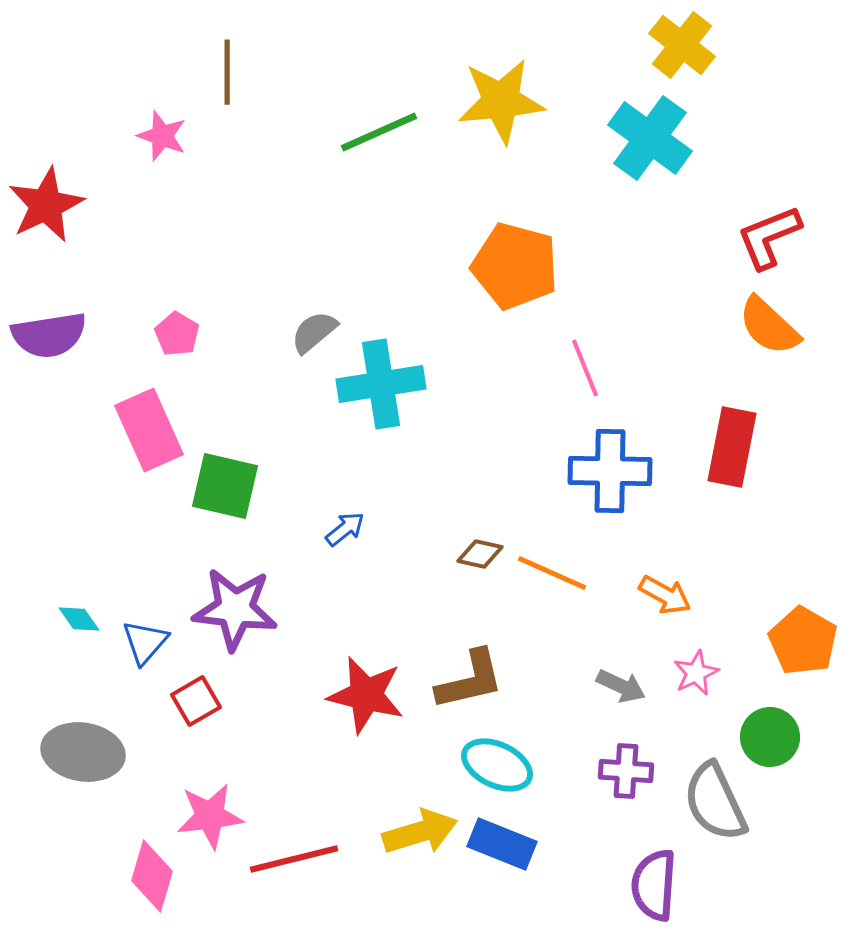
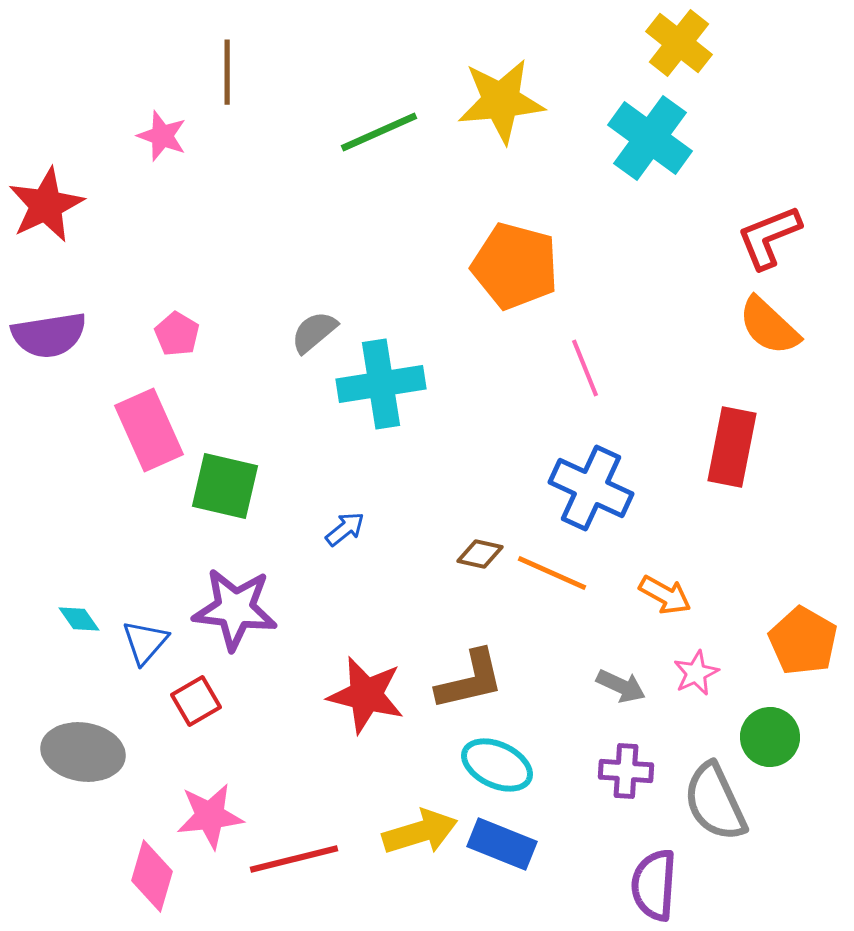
yellow cross at (682, 45): moved 3 px left, 2 px up
blue cross at (610, 471): moved 19 px left, 17 px down; rotated 24 degrees clockwise
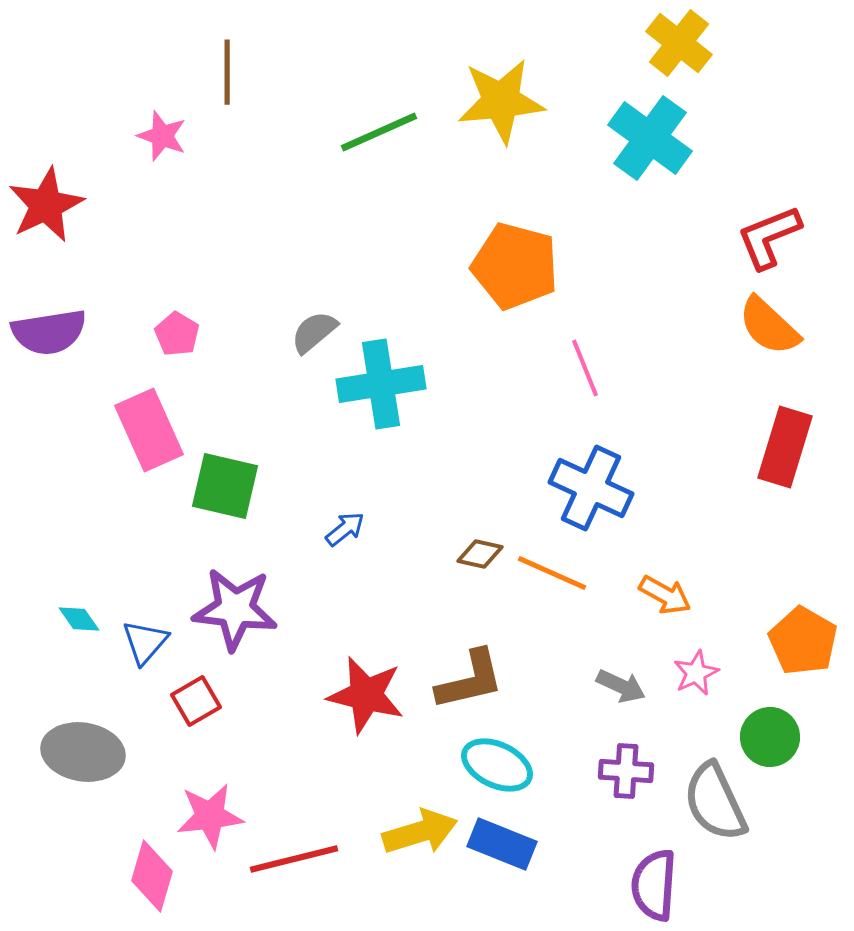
purple semicircle at (49, 335): moved 3 px up
red rectangle at (732, 447): moved 53 px right; rotated 6 degrees clockwise
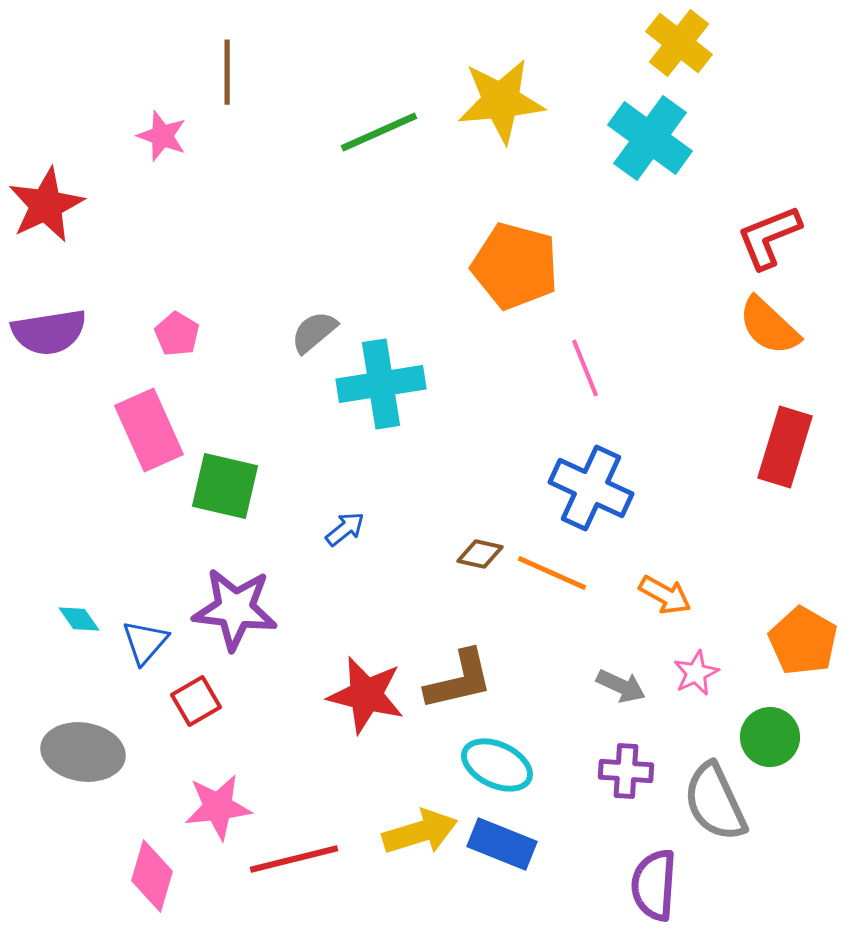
brown L-shape at (470, 680): moved 11 px left
pink star at (210, 816): moved 8 px right, 9 px up
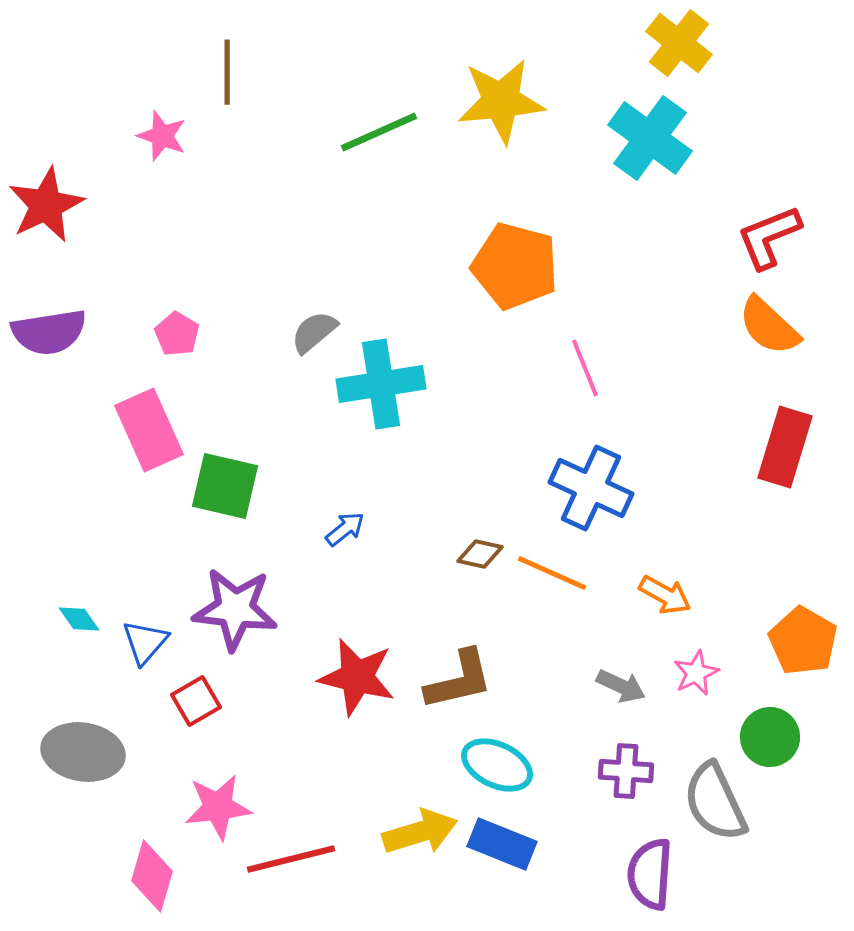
red star at (366, 695): moved 9 px left, 18 px up
red line at (294, 859): moved 3 px left
purple semicircle at (654, 885): moved 4 px left, 11 px up
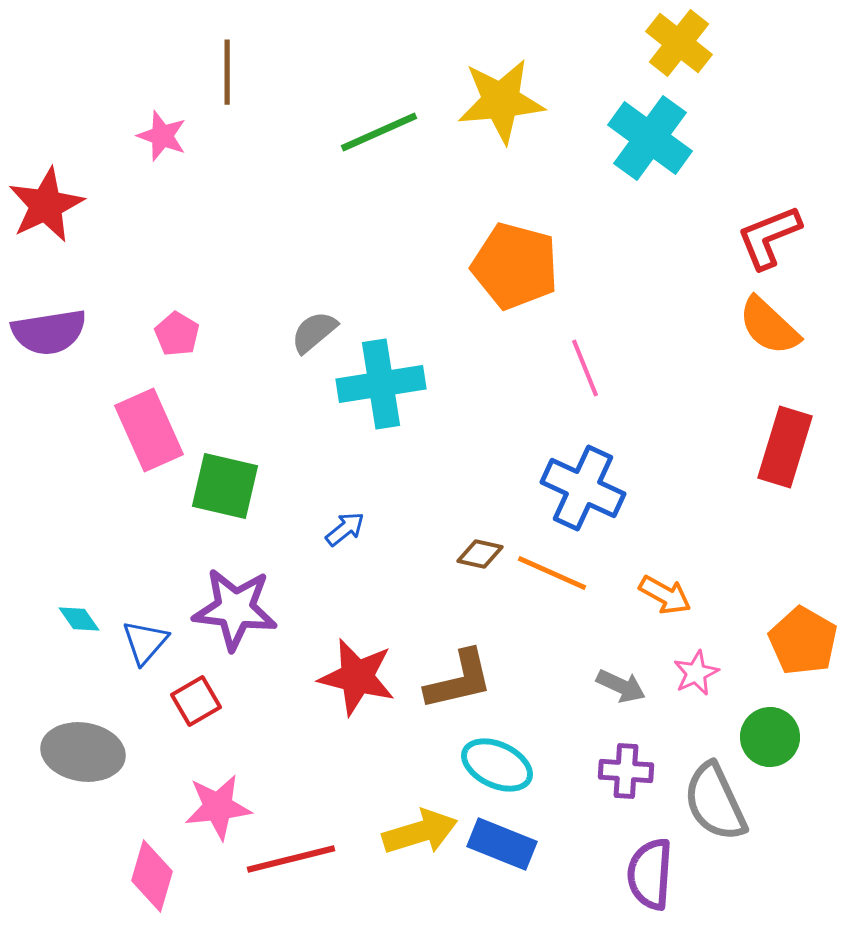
blue cross at (591, 488): moved 8 px left
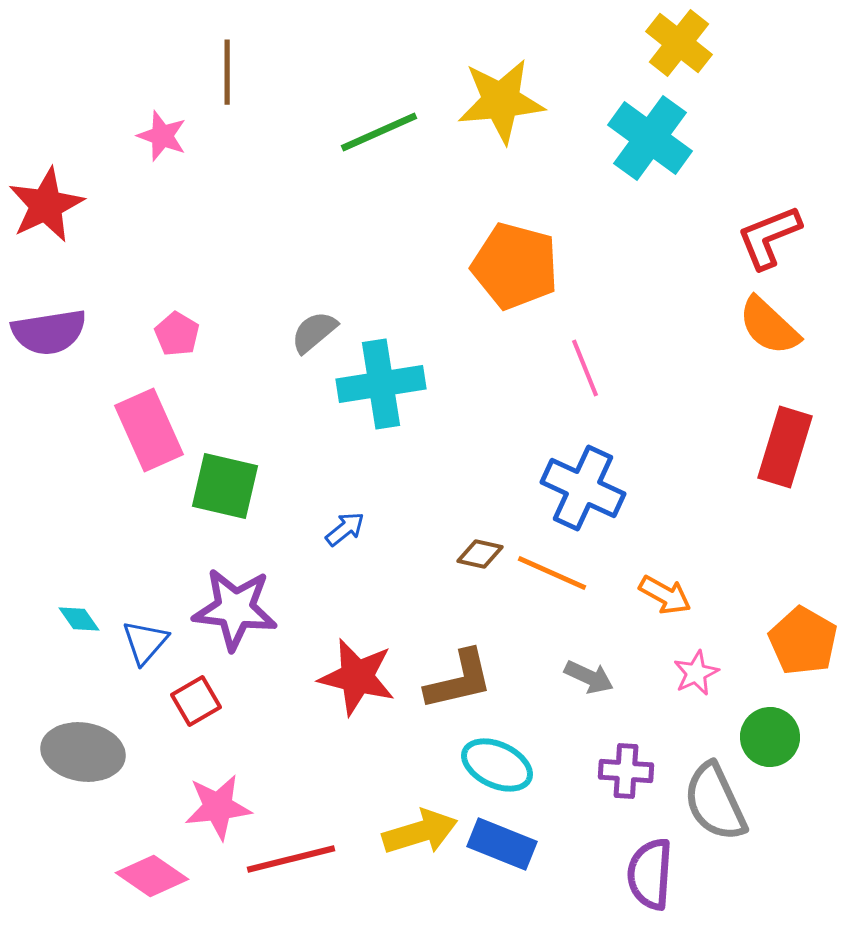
gray arrow at (621, 686): moved 32 px left, 9 px up
pink diamond at (152, 876): rotated 72 degrees counterclockwise
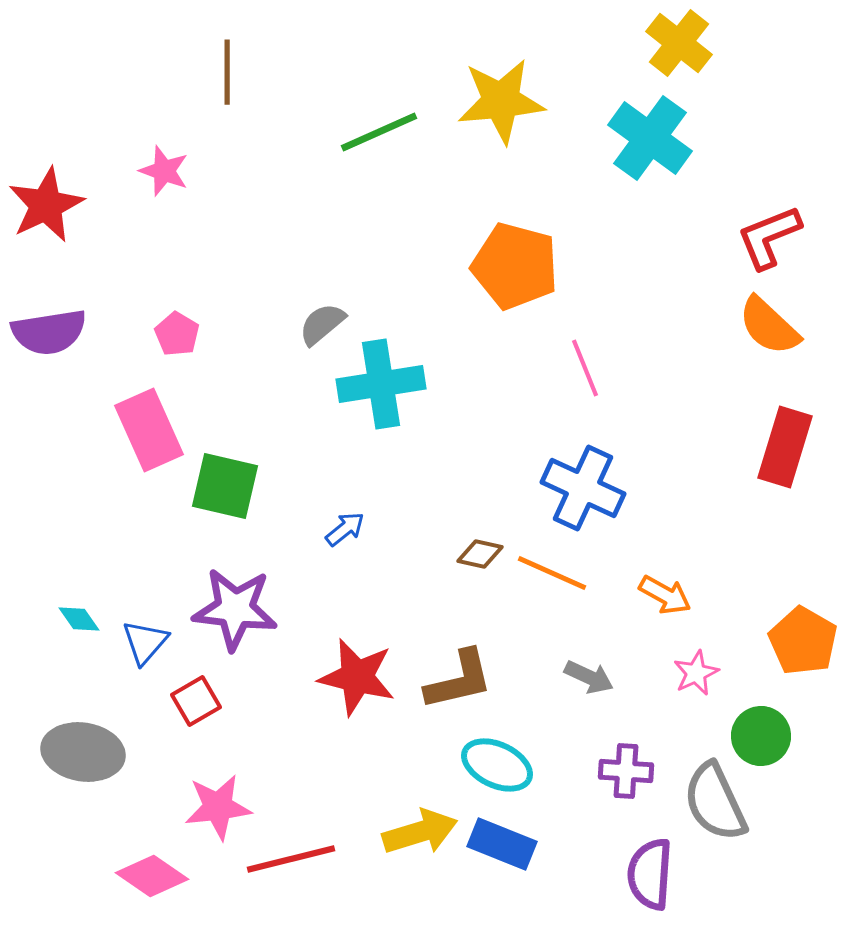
pink star at (162, 136): moved 2 px right, 35 px down
gray semicircle at (314, 332): moved 8 px right, 8 px up
green circle at (770, 737): moved 9 px left, 1 px up
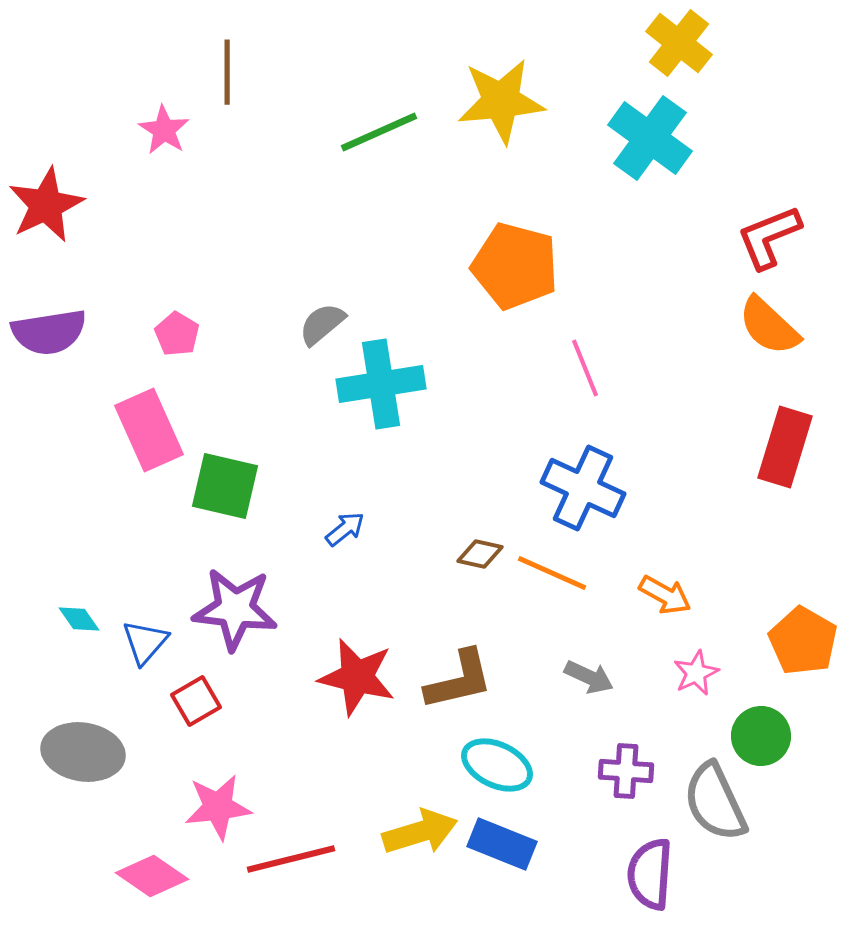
pink star at (164, 171): moved 41 px up; rotated 12 degrees clockwise
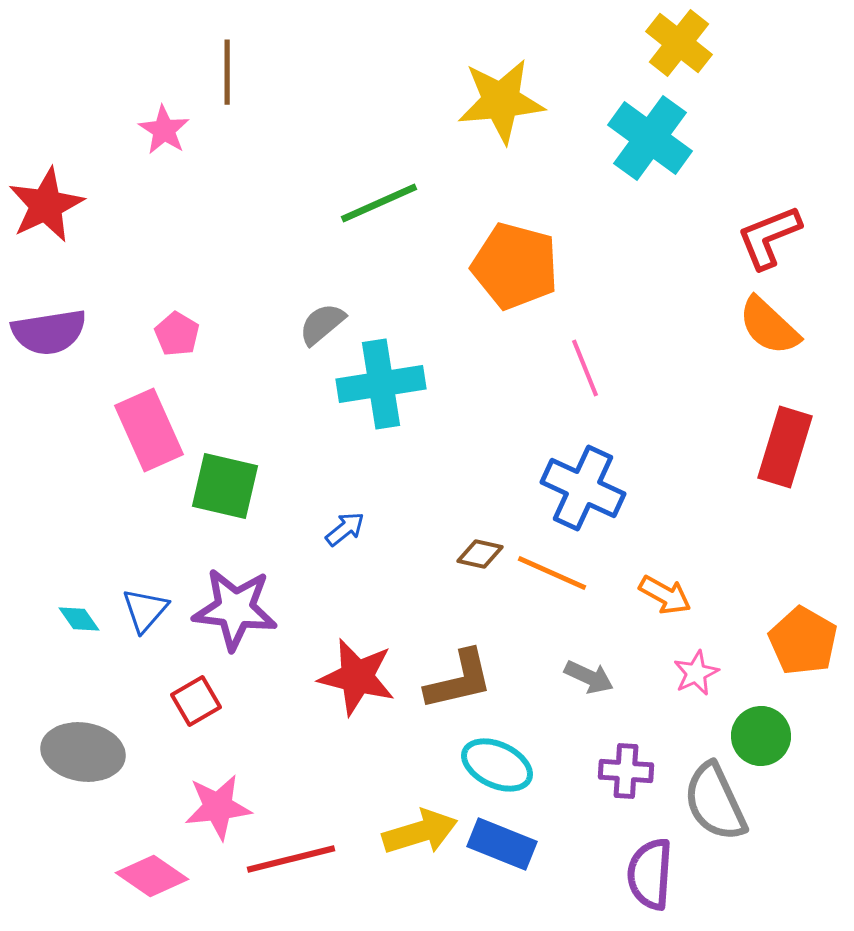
green line at (379, 132): moved 71 px down
blue triangle at (145, 642): moved 32 px up
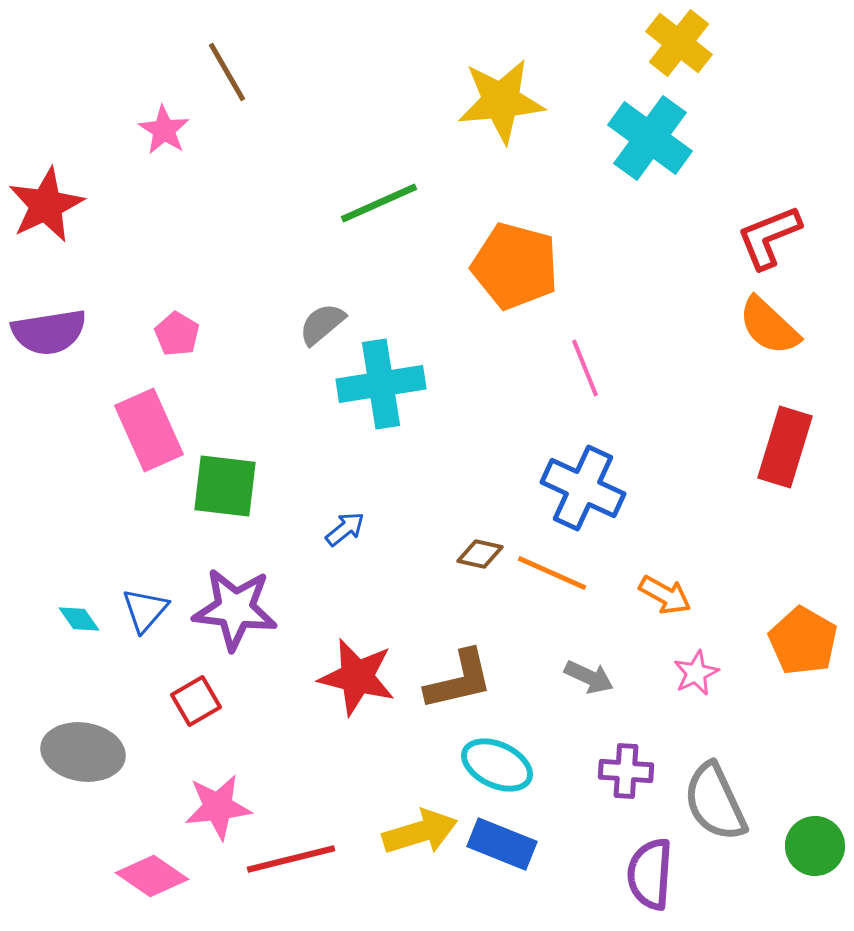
brown line at (227, 72): rotated 30 degrees counterclockwise
green square at (225, 486): rotated 6 degrees counterclockwise
green circle at (761, 736): moved 54 px right, 110 px down
